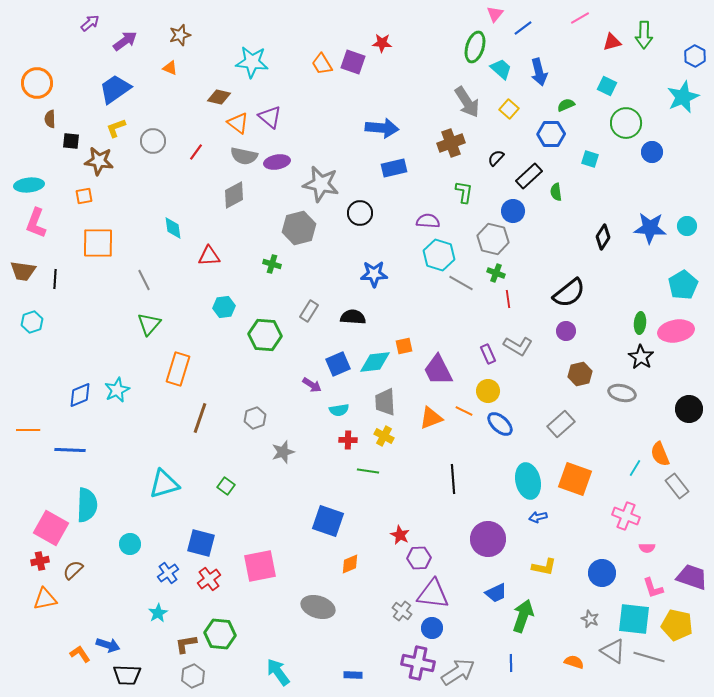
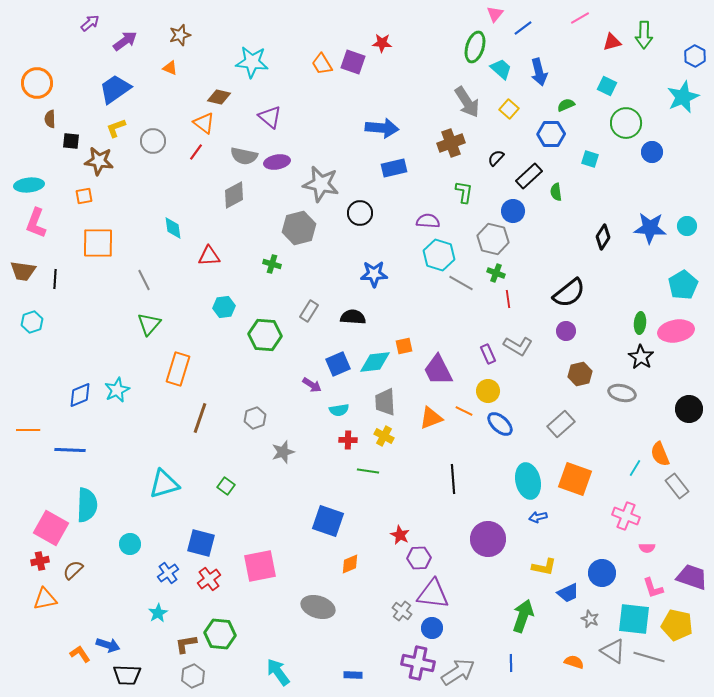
orange triangle at (238, 123): moved 34 px left
blue trapezoid at (496, 593): moved 72 px right
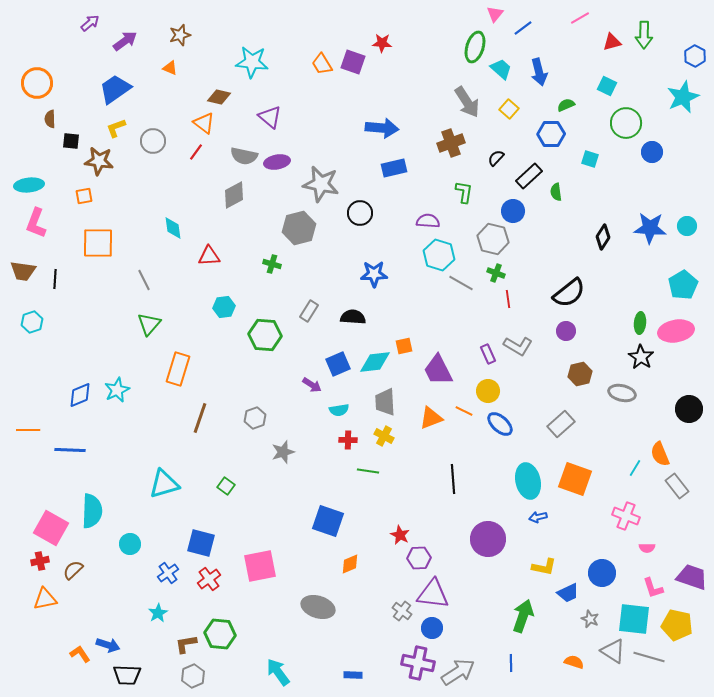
cyan semicircle at (87, 505): moved 5 px right, 6 px down
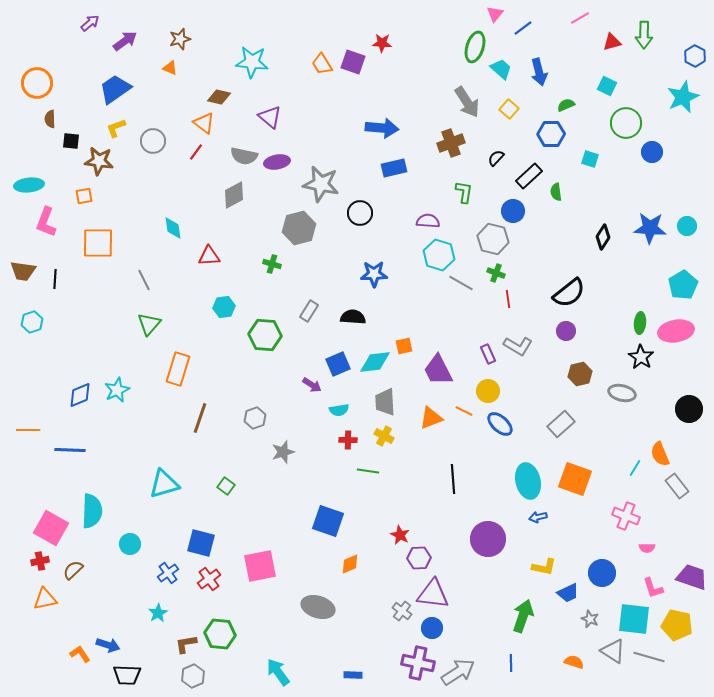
brown star at (180, 35): moved 4 px down
pink L-shape at (36, 223): moved 10 px right, 1 px up
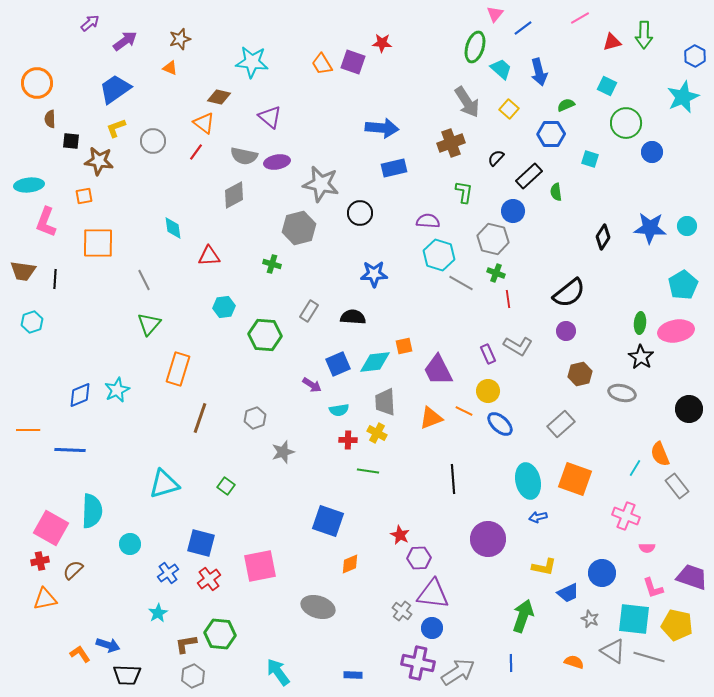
yellow cross at (384, 436): moved 7 px left, 3 px up
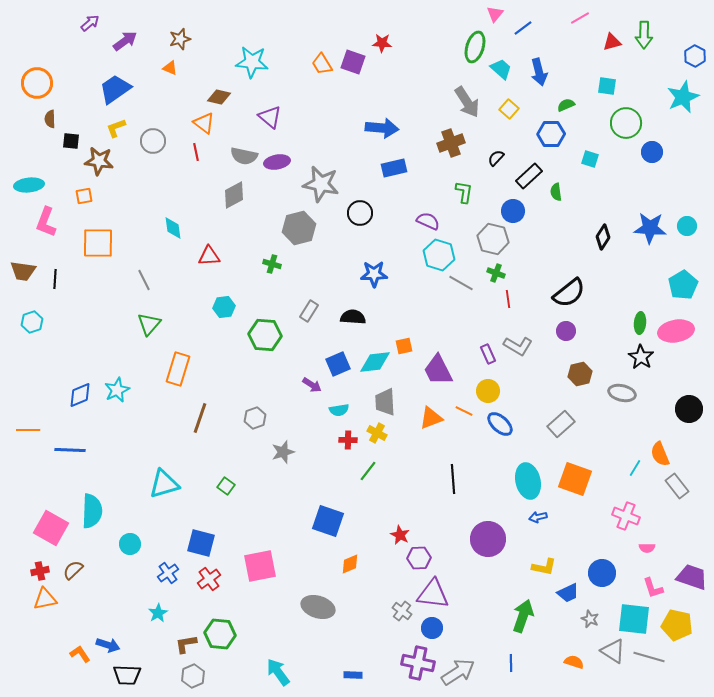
cyan square at (607, 86): rotated 18 degrees counterclockwise
red line at (196, 152): rotated 48 degrees counterclockwise
purple semicircle at (428, 221): rotated 20 degrees clockwise
green line at (368, 471): rotated 60 degrees counterclockwise
red cross at (40, 561): moved 10 px down
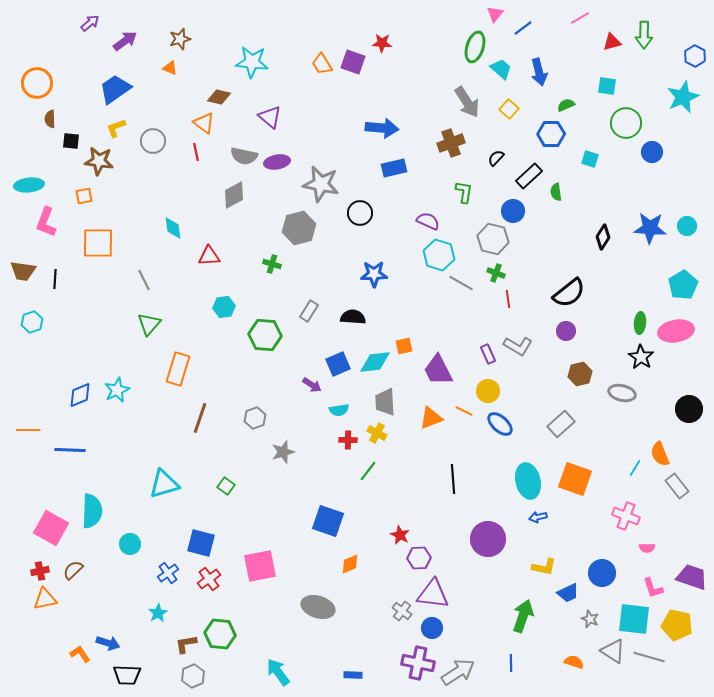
blue arrow at (108, 645): moved 2 px up
